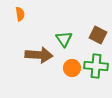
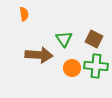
orange semicircle: moved 4 px right
brown square: moved 4 px left, 4 px down
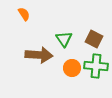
orange semicircle: rotated 24 degrees counterclockwise
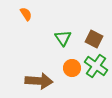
orange semicircle: moved 2 px right
green triangle: moved 1 px left, 1 px up
brown arrow: moved 26 px down
green cross: rotated 30 degrees clockwise
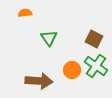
orange semicircle: moved 1 px left, 1 px up; rotated 64 degrees counterclockwise
green triangle: moved 14 px left
orange circle: moved 2 px down
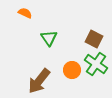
orange semicircle: rotated 32 degrees clockwise
green cross: moved 2 px up
brown arrow: rotated 124 degrees clockwise
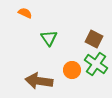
brown arrow: rotated 60 degrees clockwise
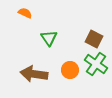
orange circle: moved 2 px left
brown arrow: moved 5 px left, 7 px up
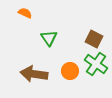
orange circle: moved 1 px down
